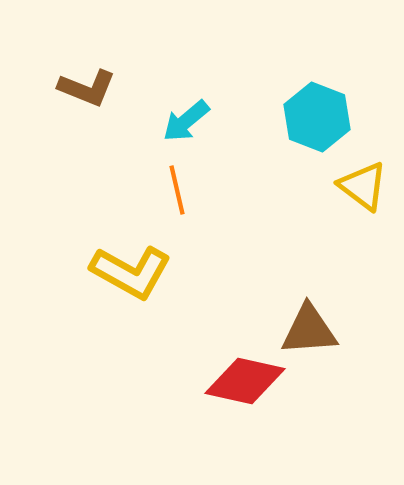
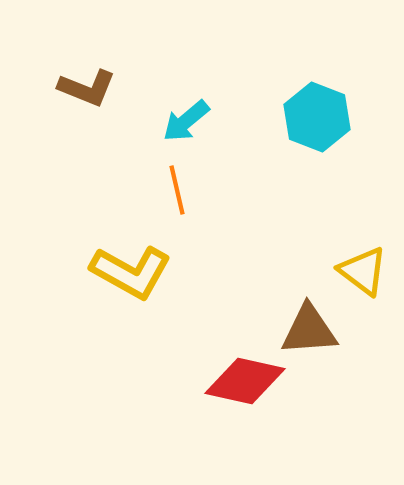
yellow triangle: moved 85 px down
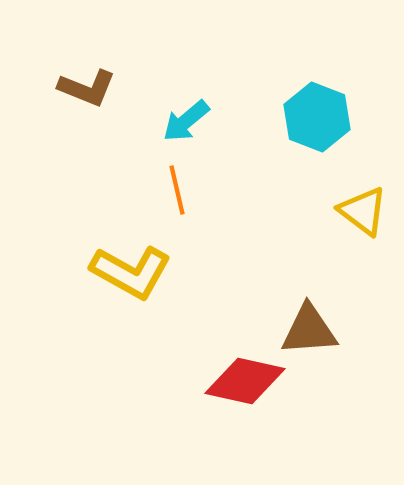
yellow triangle: moved 60 px up
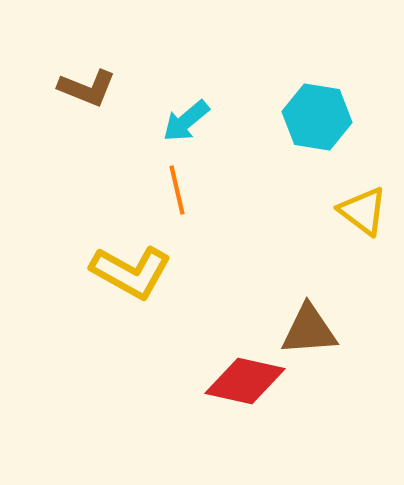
cyan hexagon: rotated 12 degrees counterclockwise
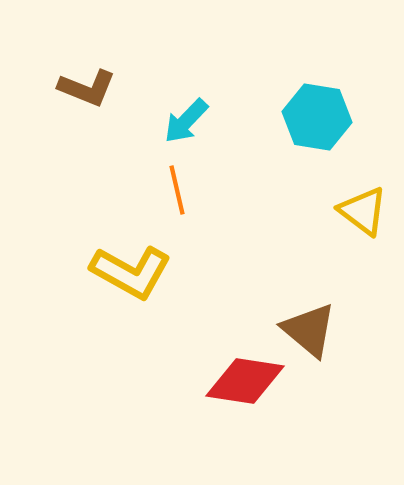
cyan arrow: rotated 6 degrees counterclockwise
brown triangle: rotated 44 degrees clockwise
red diamond: rotated 4 degrees counterclockwise
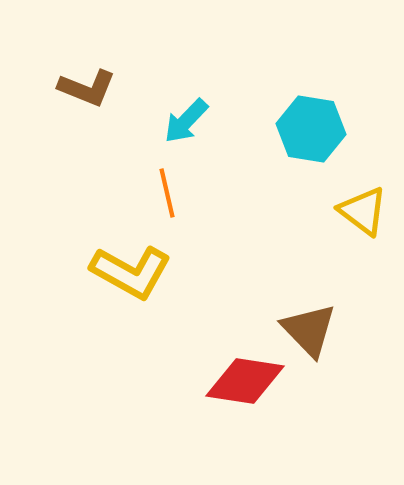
cyan hexagon: moved 6 px left, 12 px down
orange line: moved 10 px left, 3 px down
brown triangle: rotated 6 degrees clockwise
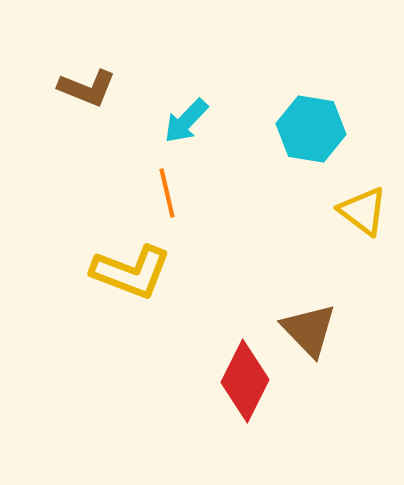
yellow L-shape: rotated 8 degrees counterclockwise
red diamond: rotated 72 degrees counterclockwise
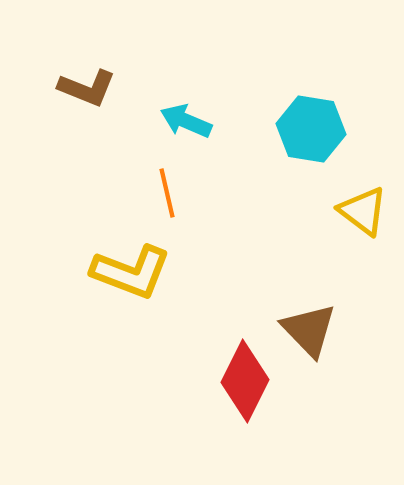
cyan arrow: rotated 69 degrees clockwise
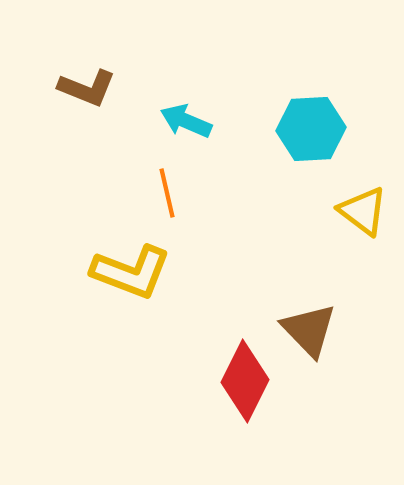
cyan hexagon: rotated 12 degrees counterclockwise
